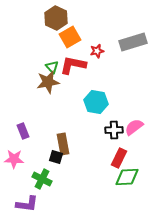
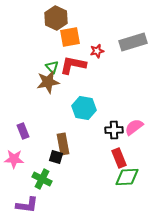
orange square: rotated 20 degrees clockwise
cyan hexagon: moved 12 px left, 6 px down
red rectangle: rotated 48 degrees counterclockwise
purple L-shape: moved 1 px down
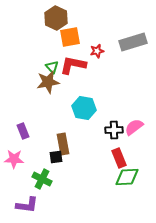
black square: rotated 24 degrees counterclockwise
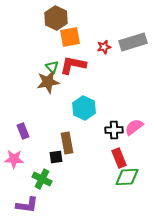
red star: moved 7 px right, 4 px up
cyan hexagon: rotated 15 degrees clockwise
brown rectangle: moved 4 px right, 1 px up
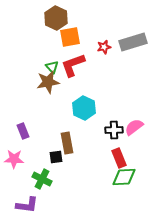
red L-shape: rotated 32 degrees counterclockwise
green diamond: moved 3 px left
